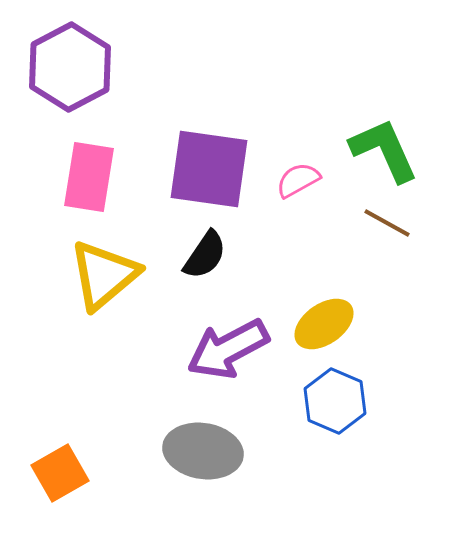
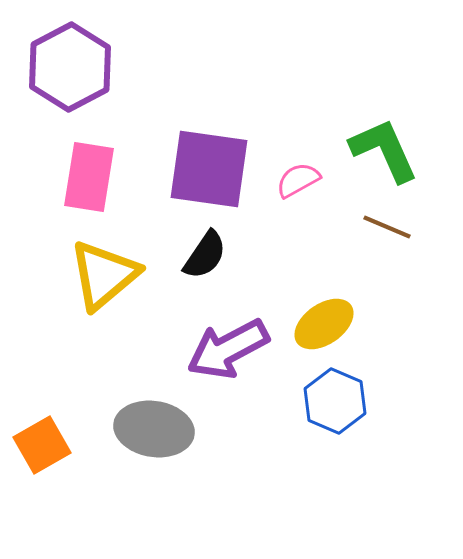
brown line: moved 4 px down; rotated 6 degrees counterclockwise
gray ellipse: moved 49 px left, 22 px up
orange square: moved 18 px left, 28 px up
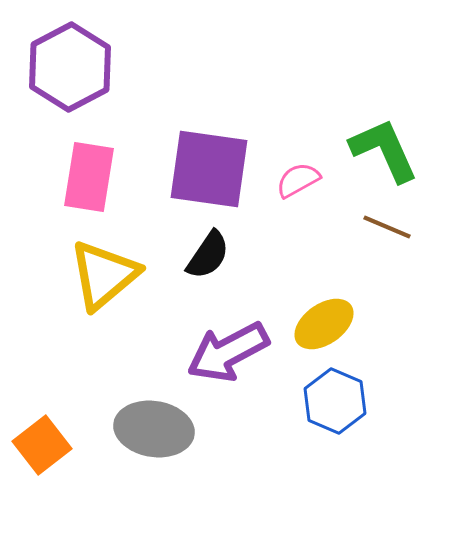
black semicircle: moved 3 px right
purple arrow: moved 3 px down
orange square: rotated 8 degrees counterclockwise
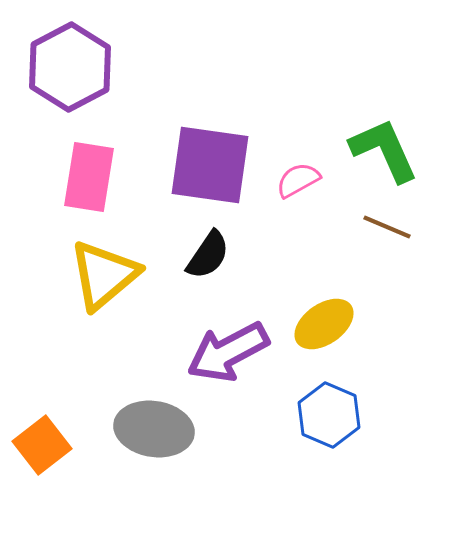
purple square: moved 1 px right, 4 px up
blue hexagon: moved 6 px left, 14 px down
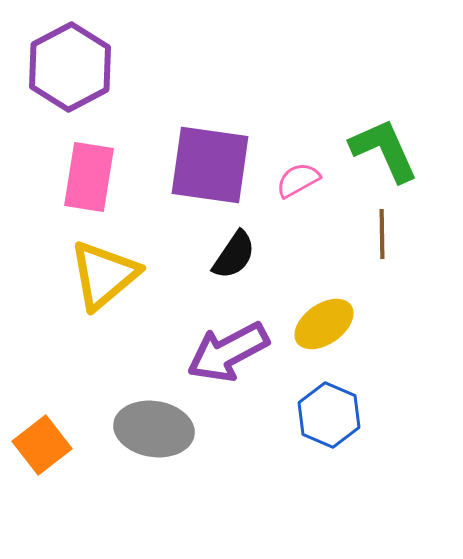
brown line: moved 5 px left, 7 px down; rotated 66 degrees clockwise
black semicircle: moved 26 px right
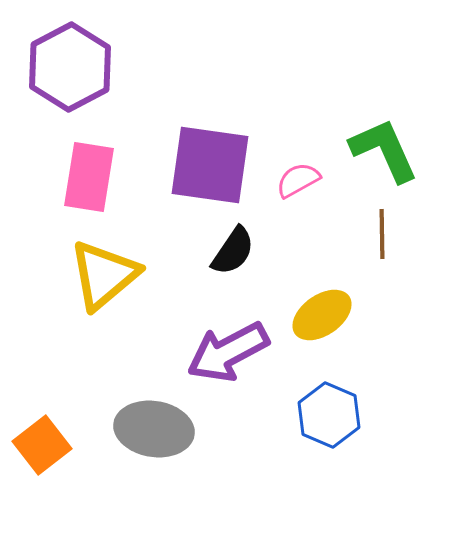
black semicircle: moved 1 px left, 4 px up
yellow ellipse: moved 2 px left, 9 px up
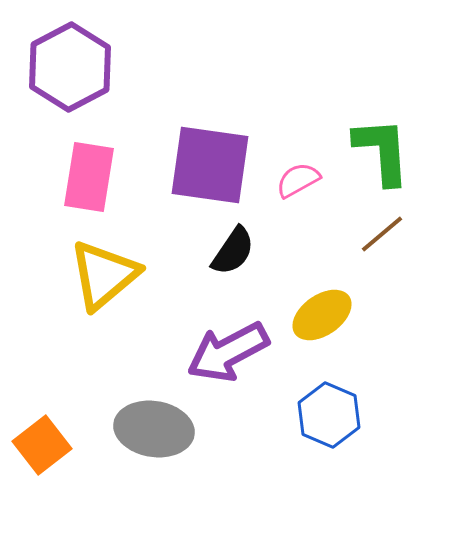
green L-shape: moved 2 px left, 1 px down; rotated 20 degrees clockwise
brown line: rotated 51 degrees clockwise
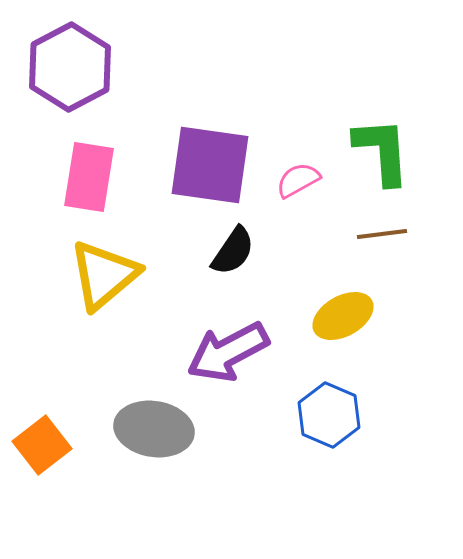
brown line: rotated 33 degrees clockwise
yellow ellipse: moved 21 px right, 1 px down; rotated 6 degrees clockwise
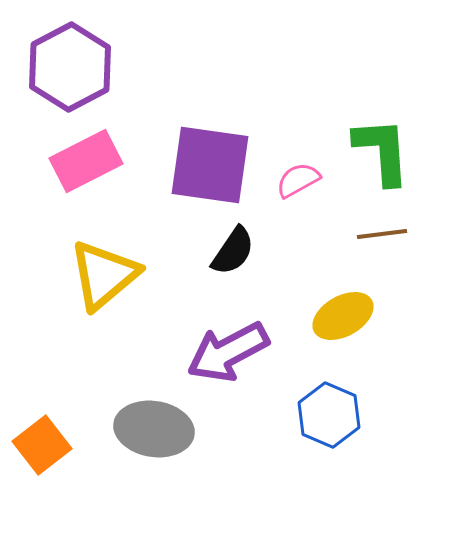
pink rectangle: moved 3 px left, 16 px up; rotated 54 degrees clockwise
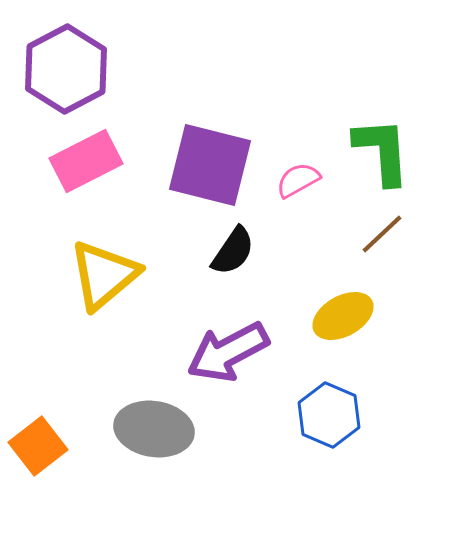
purple hexagon: moved 4 px left, 2 px down
purple square: rotated 6 degrees clockwise
brown line: rotated 36 degrees counterclockwise
orange square: moved 4 px left, 1 px down
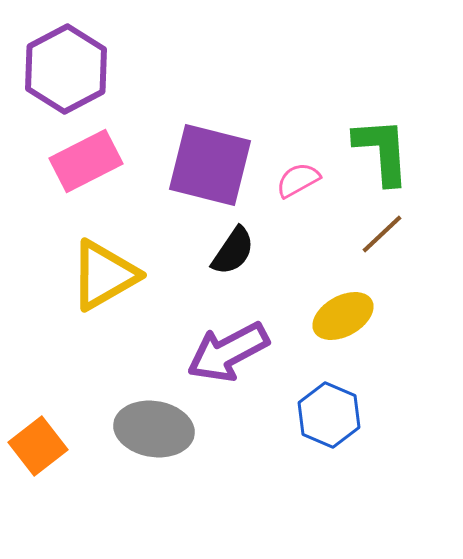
yellow triangle: rotated 10 degrees clockwise
